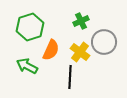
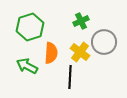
orange semicircle: moved 3 px down; rotated 20 degrees counterclockwise
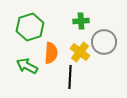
green cross: rotated 21 degrees clockwise
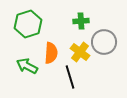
green hexagon: moved 2 px left, 3 px up
black line: rotated 20 degrees counterclockwise
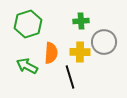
yellow cross: rotated 36 degrees counterclockwise
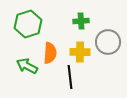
gray circle: moved 4 px right
orange semicircle: moved 1 px left
black line: rotated 10 degrees clockwise
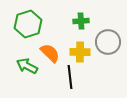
orange semicircle: rotated 50 degrees counterclockwise
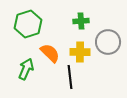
green arrow: moved 1 px left, 3 px down; rotated 85 degrees clockwise
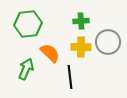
green hexagon: rotated 12 degrees clockwise
yellow cross: moved 1 px right, 5 px up
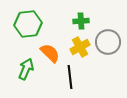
yellow cross: moved 1 px left; rotated 30 degrees counterclockwise
